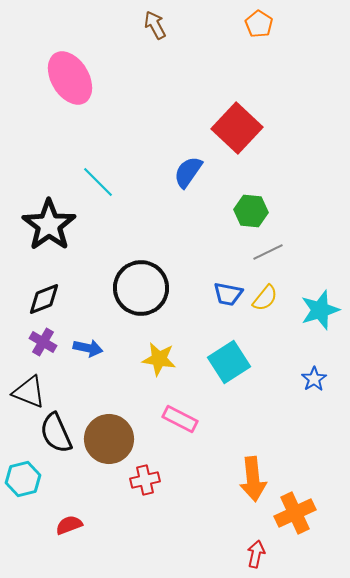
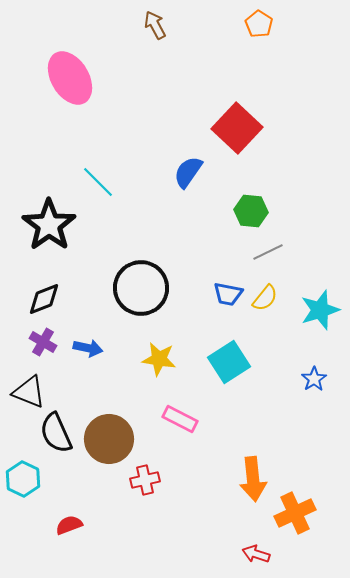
cyan hexagon: rotated 20 degrees counterclockwise
red arrow: rotated 84 degrees counterclockwise
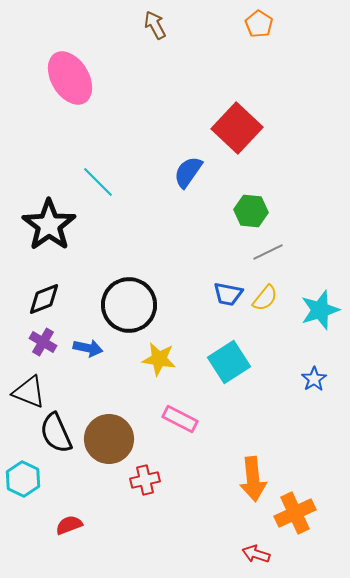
black circle: moved 12 px left, 17 px down
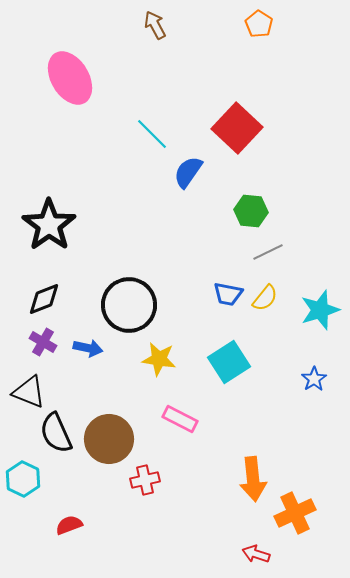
cyan line: moved 54 px right, 48 px up
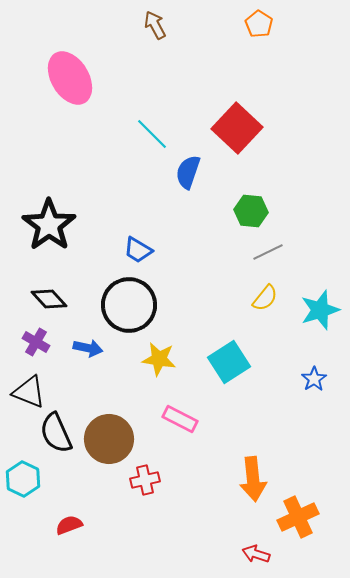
blue semicircle: rotated 16 degrees counterclockwise
blue trapezoid: moved 90 px left, 44 px up; rotated 20 degrees clockwise
black diamond: moved 5 px right; rotated 69 degrees clockwise
purple cross: moved 7 px left
orange cross: moved 3 px right, 4 px down
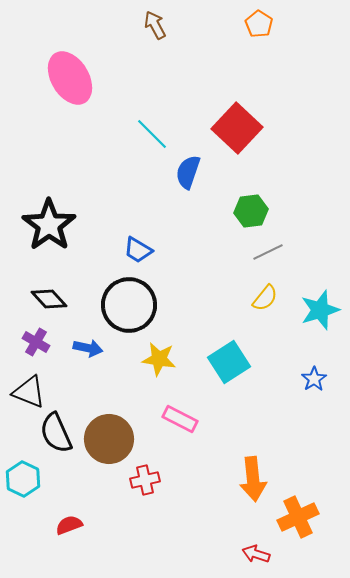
green hexagon: rotated 12 degrees counterclockwise
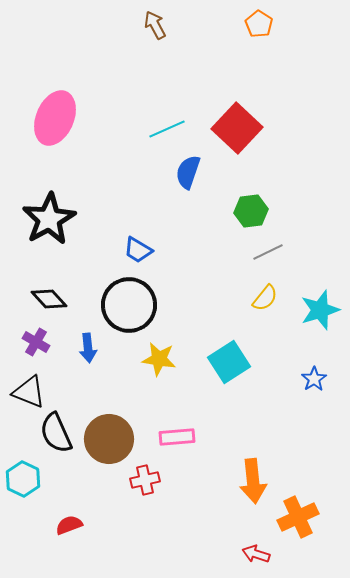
pink ellipse: moved 15 px left, 40 px down; rotated 54 degrees clockwise
cyan line: moved 15 px right, 5 px up; rotated 69 degrees counterclockwise
black star: moved 6 px up; rotated 6 degrees clockwise
blue arrow: rotated 72 degrees clockwise
pink rectangle: moved 3 px left, 18 px down; rotated 32 degrees counterclockwise
orange arrow: moved 2 px down
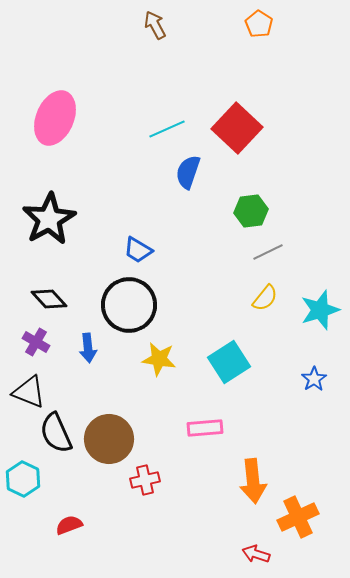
pink rectangle: moved 28 px right, 9 px up
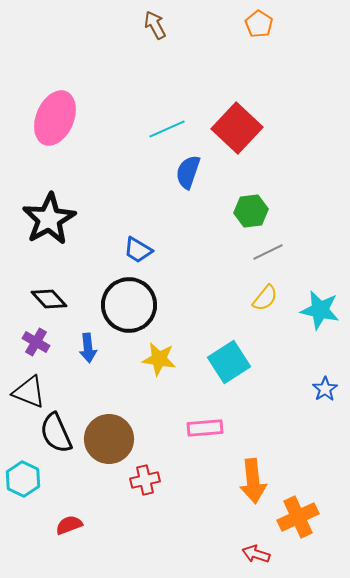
cyan star: rotated 30 degrees clockwise
blue star: moved 11 px right, 10 px down
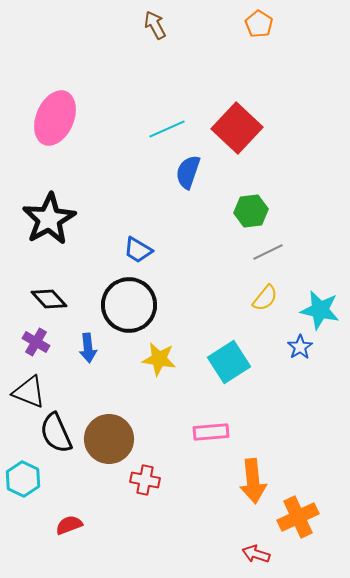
blue star: moved 25 px left, 42 px up
pink rectangle: moved 6 px right, 4 px down
red cross: rotated 24 degrees clockwise
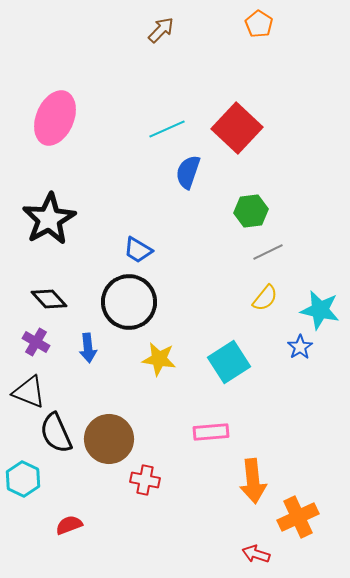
brown arrow: moved 6 px right, 5 px down; rotated 72 degrees clockwise
black circle: moved 3 px up
